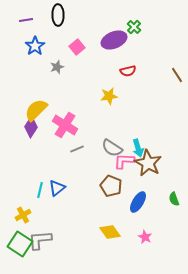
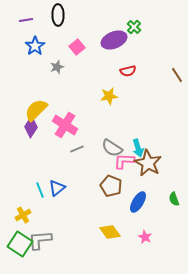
cyan line: rotated 35 degrees counterclockwise
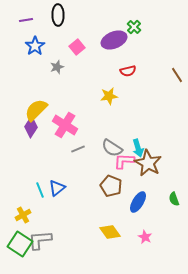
gray line: moved 1 px right
